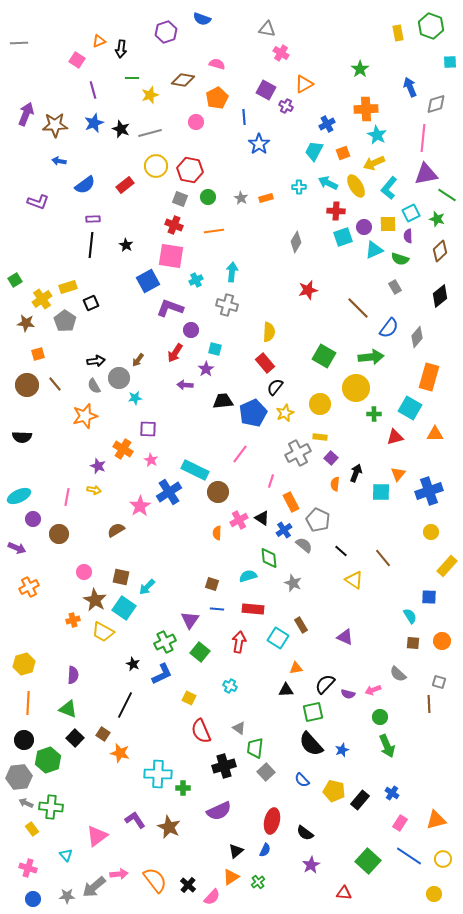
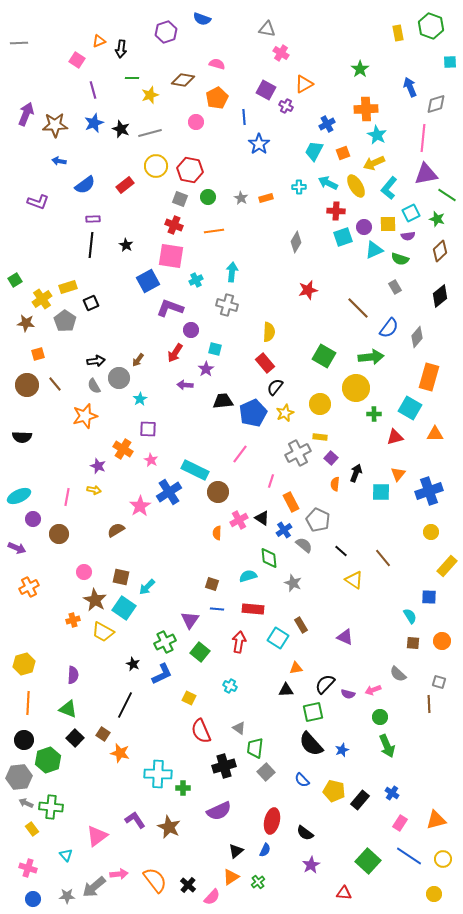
purple semicircle at (408, 236): rotated 96 degrees counterclockwise
cyan star at (135, 398): moved 5 px right, 1 px down; rotated 24 degrees counterclockwise
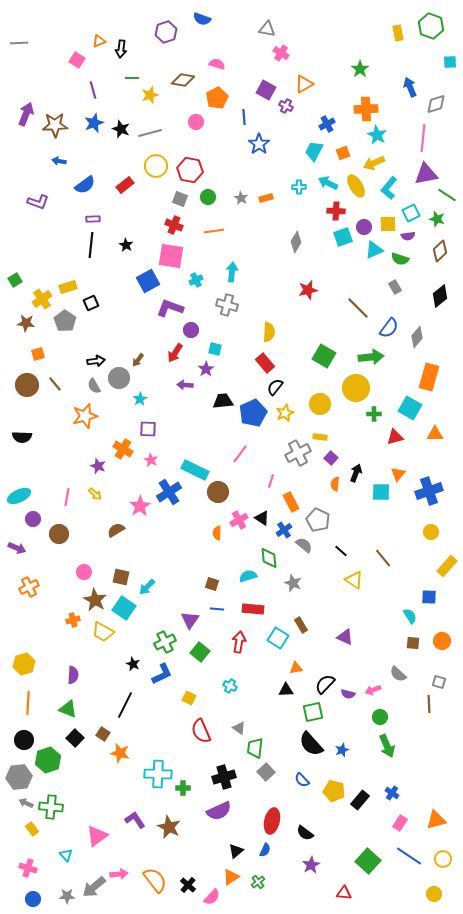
yellow arrow at (94, 490): moved 1 px right, 4 px down; rotated 32 degrees clockwise
black cross at (224, 766): moved 11 px down
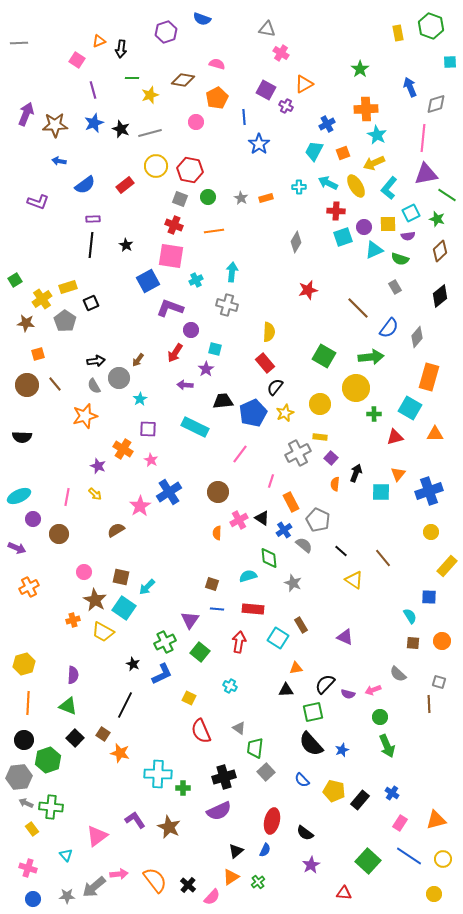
cyan rectangle at (195, 470): moved 43 px up
green triangle at (68, 709): moved 3 px up
